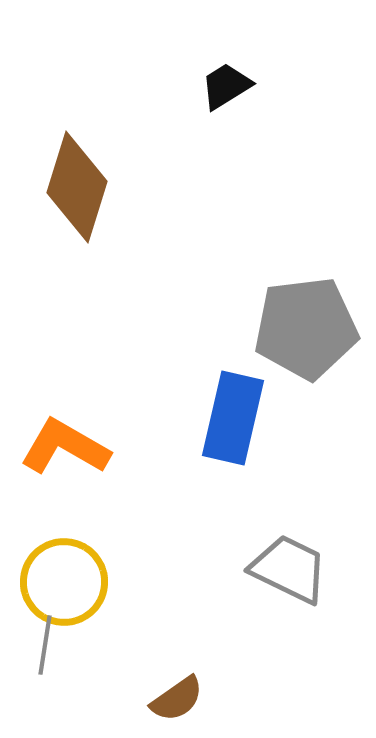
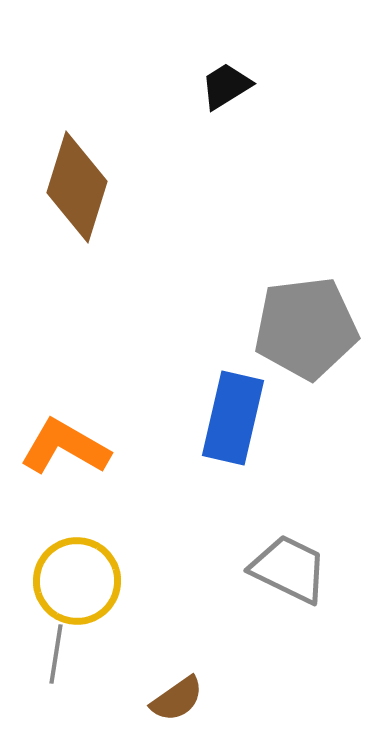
yellow circle: moved 13 px right, 1 px up
gray line: moved 11 px right, 9 px down
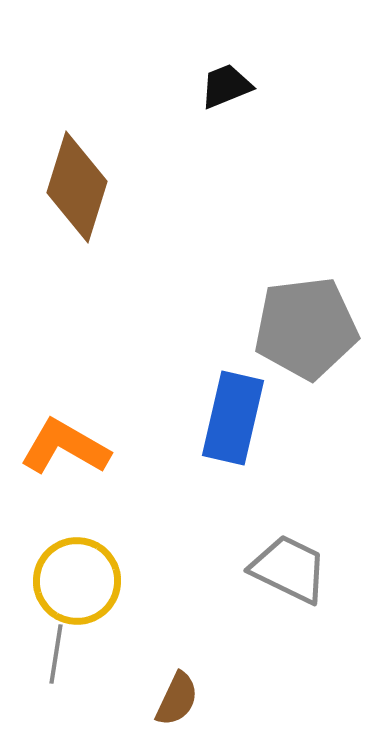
black trapezoid: rotated 10 degrees clockwise
brown semicircle: rotated 30 degrees counterclockwise
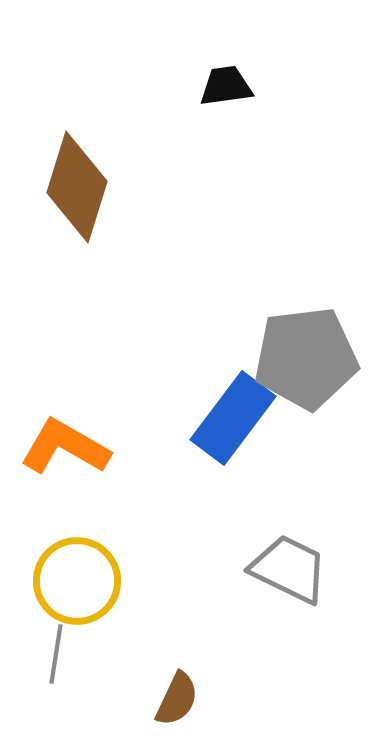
black trapezoid: rotated 14 degrees clockwise
gray pentagon: moved 30 px down
blue rectangle: rotated 24 degrees clockwise
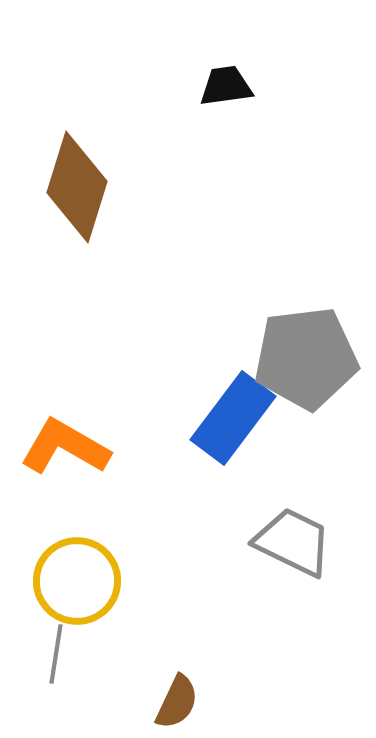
gray trapezoid: moved 4 px right, 27 px up
brown semicircle: moved 3 px down
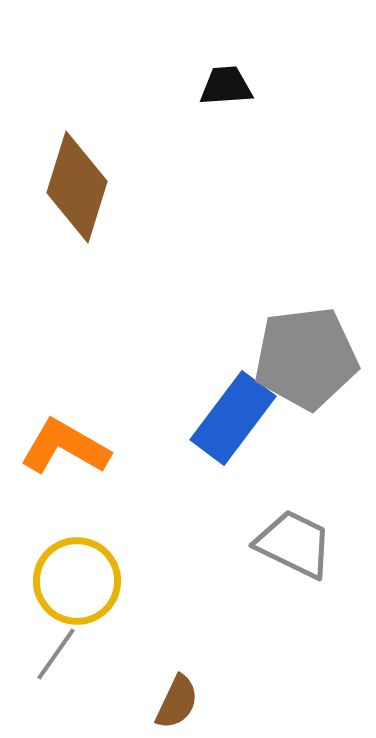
black trapezoid: rotated 4 degrees clockwise
gray trapezoid: moved 1 px right, 2 px down
gray line: rotated 26 degrees clockwise
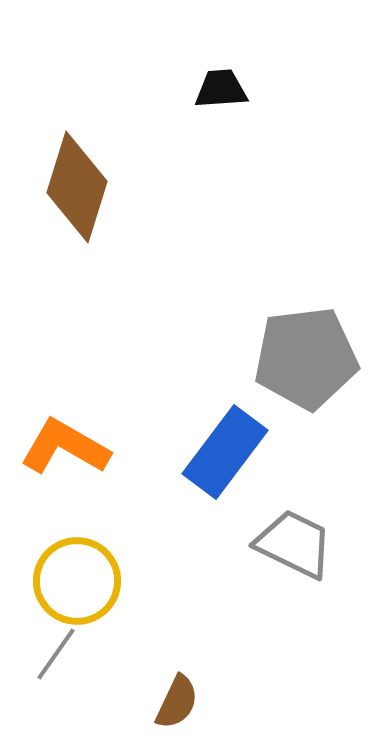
black trapezoid: moved 5 px left, 3 px down
blue rectangle: moved 8 px left, 34 px down
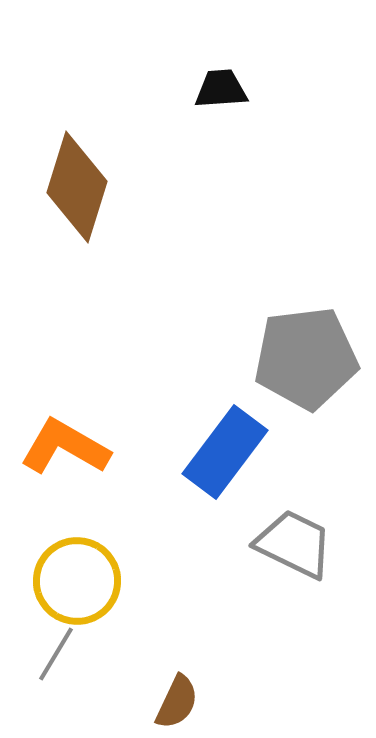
gray line: rotated 4 degrees counterclockwise
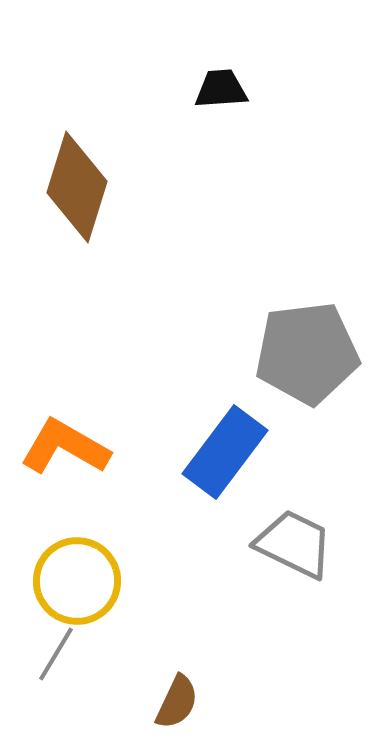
gray pentagon: moved 1 px right, 5 px up
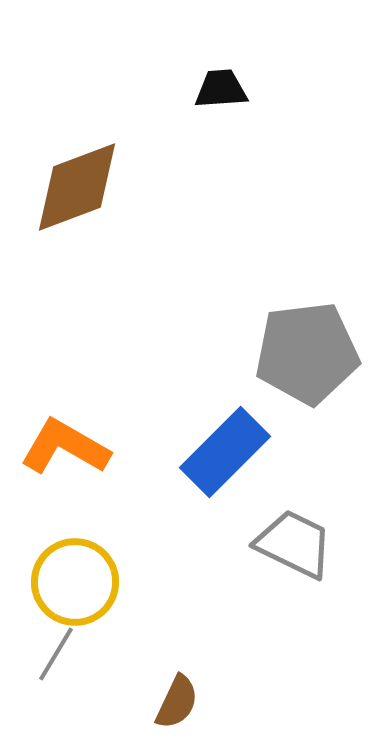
brown diamond: rotated 52 degrees clockwise
blue rectangle: rotated 8 degrees clockwise
yellow circle: moved 2 px left, 1 px down
